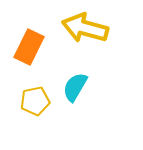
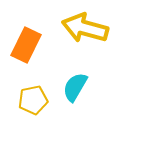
orange rectangle: moved 3 px left, 2 px up
yellow pentagon: moved 2 px left, 1 px up
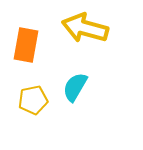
orange rectangle: rotated 16 degrees counterclockwise
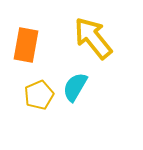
yellow arrow: moved 8 px right, 10 px down; rotated 36 degrees clockwise
yellow pentagon: moved 6 px right, 5 px up; rotated 12 degrees counterclockwise
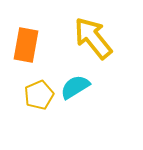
cyan semicircle: rotated 28 degrees clockwise
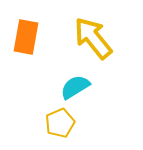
orange rectangle: moved 8 px up
yellow pentagon: moved 21 px right, 28 px down
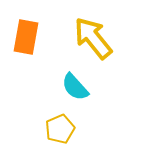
cyan semicircle: rotated 100 degrees counterclockwise
yellow pentagon: moved 6 px down
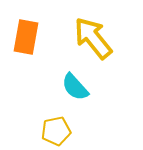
yellow pentagon: moved 4 px left, 2 px down; rotated 12 degrees clockwise
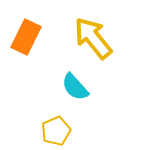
orange rectangle: rotated 16 degrees clockwise
yellow pentagon: rotated 12 degrees counterclockwise
